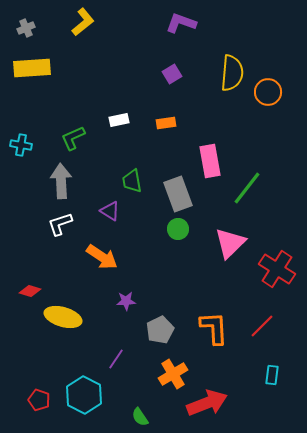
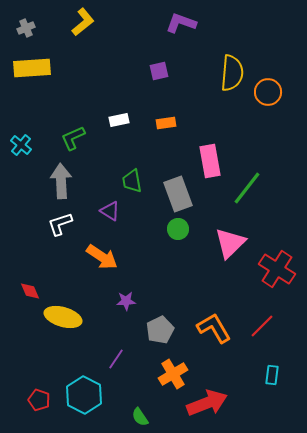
purple square: moved 13 px left, 3 px up; rotated 18 degrees clockwise
cyan cross: rotated 30 degrees clockwise
red diamond: rotated 50 degrees clockwise
orange L-shape: rotated 27 degrees counterclockwise
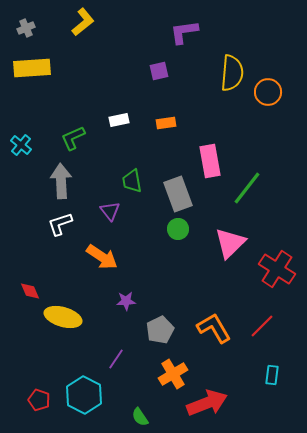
purple L-shape: moved 3 px right, 9 px down; rotated 28 degrees counterclockwise
purple triangle: rotated 20 degrees clockwise
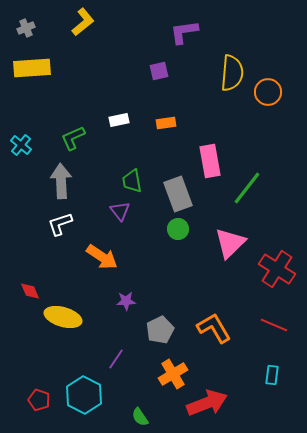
purple triangle: moved 10 px right
red line: moved 12 px right, 1 px up; rotated 68 degrees clockwise
